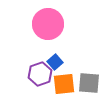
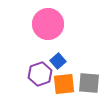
blue square: moved 3 px right, 1 px up
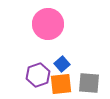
blue square: moved 4 px right, 3 px down
purple hexagon: moved 2 px left, 1 px down
orange square: moved 3 px left
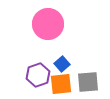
gray square: moved 1 px left, 1 px up; rotated 10 degrees counterclockwise
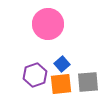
purple hexagon: moved 3 px left
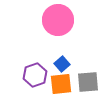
pink circle: moved 10 px right, 4 px up
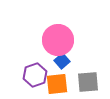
pink circle: moved 20 px down
blue square: moved 3 px up
orange square: moved 4 px left
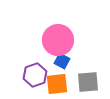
blue square: rotated 21 degrees counterclockwise
